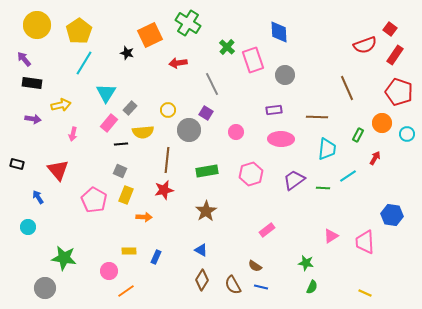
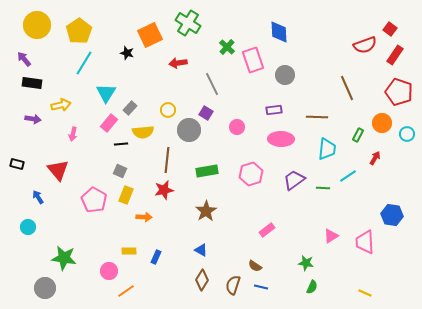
pink circle at (236, 132): moved 1 px right, 5 px up
brown semicircle at (233, 285): rotated 48 degrees clockwise
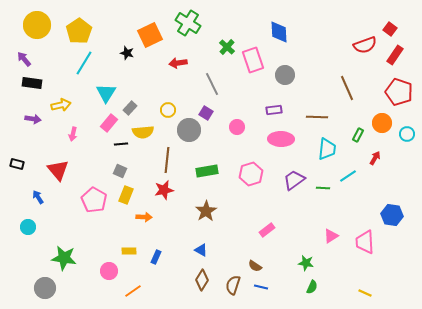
orange line at (126, 291): moved 7 px right
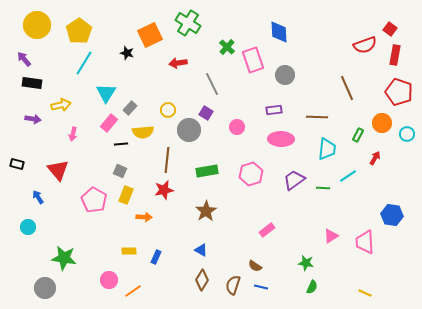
red rectangle at (395, 55): rotated 24 degrees counterclockwise
pink circle at (109, 271): moved 9 px down
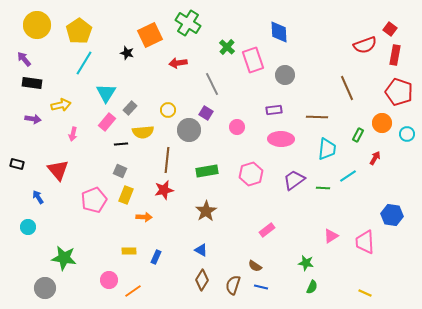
pink rectangle at (109, 123): moved 2 px left, 1 px up
pink pentagon at (94, 200): rotated 20 degrees clockwise
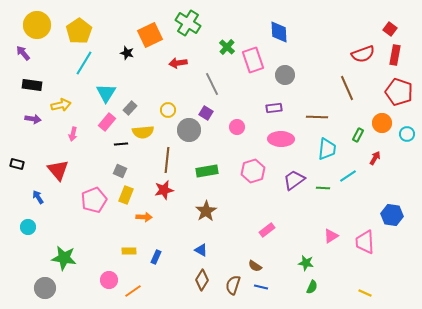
red semicircle at (365, 45): moved 2 px left, 9 px down
purple arrow at (24, 59): moved 1 px left, 6 px up
black rectangle at (32, 83): moved 2 px down
purple rectangle at (274, 110): moved 2 px up
pink hexagon at (251, 174): moved 2 px right, 3 px up
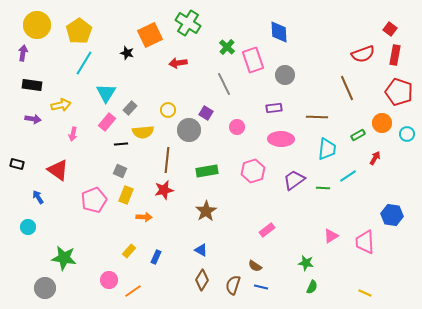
purple arrow at (23, 53): rotated 49 degrees clockwise
gray line at (212, 84): moved 12 px right
green rectangle at (358, 135): rotated 32 degrees clockwise
red triangle at (58, 170): rotated 15 degrees counterclockwise
yellow rectangle at (129, 251): rotated 48 degrees counterclockwise
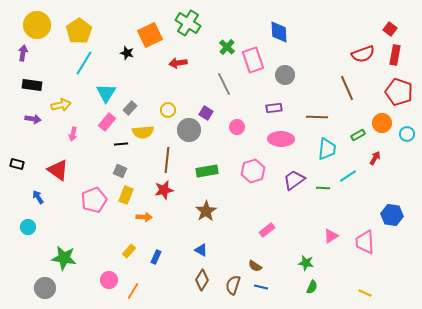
orange line at (133, 291): rotated 24 degrees counterclockwise
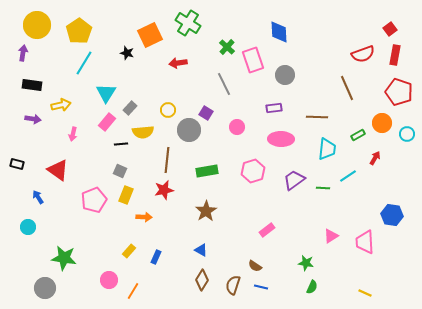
red square at (390, 29): rotated 16 degrees clockwise
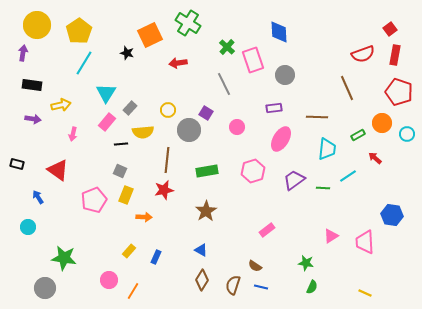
pink ellipse at (281, 139): rotated 60 degrees counterclockwise
red arrow at (375, 158): rotated 80 degrees counterclockwise
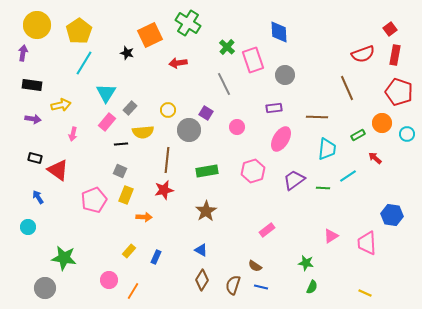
black rectangle at (17, 164): moved 18 px right, 6 px up
pink trapezoid at (365, 242): moved 2 px right, 1 px down
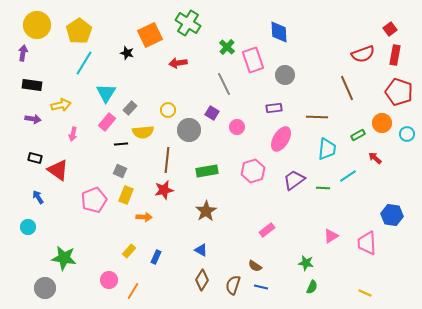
purple square at (206, 113): moved 6 px right
